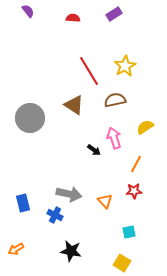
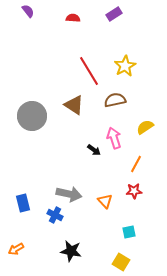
gray circle: moved 2 px right, 2 px up
yellow square: moved 1 px left, 1 px up
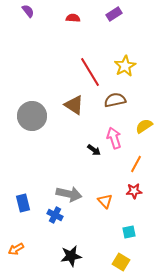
red line: moved 1 px right, 1 px down
yellow semicircle: moved 1 px left, 1 px up
black star: moved 5 px down; rotated 20 degrees counterclockwise
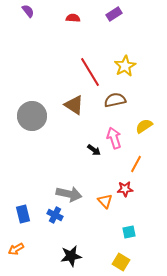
red star: moved 9 px left, 2 px up
blue rectangle: moved 11 px down
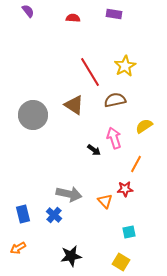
purple rectangle: rotated 42 degrees clockwise
gray circle: moved 1 px right, 1 px up
blue cross: moved 1 px left; rotated 14 degrees clockwise
orange arrow: moved 2 px right, 1 px up
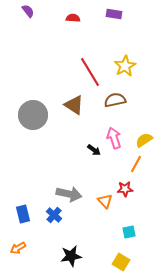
yellow semicircle: moved 14 px down
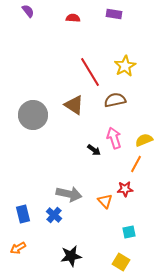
yellow semicircle: rotated 12 degrees clockwise
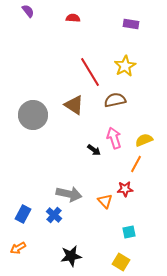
purple rectangle: moved 17 px right, 10 px down
blue rectangle: rotated 42 degrees clockwise
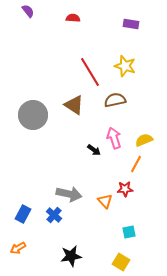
yellow star: rotated 25 degrees counterclockwise
